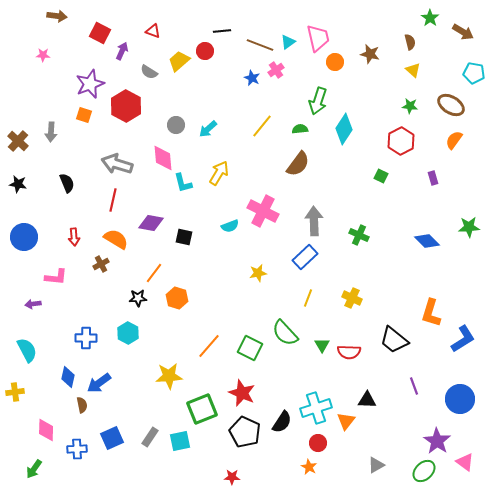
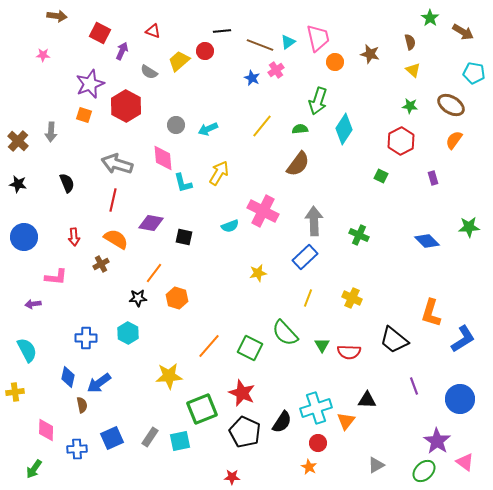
cyan arrow at (208, 129): rotated 18 degrees clockwise
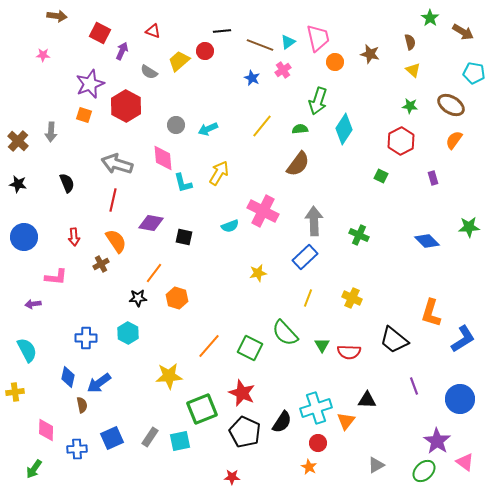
pink cross at (276, 70): moved 7 px right
orange semicircle at (116, 239): moved 2 px down; rotated 25 degrees clockwise
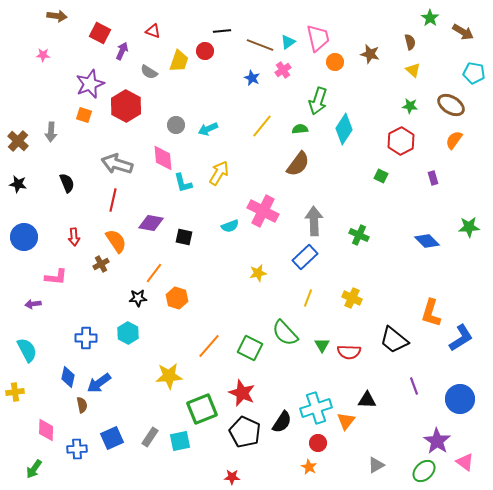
yellow trapezoid at (179, 61): rotated 150 degrees clockwise
blue L-shape at (463, 339): moved 2 px left, 1 px up
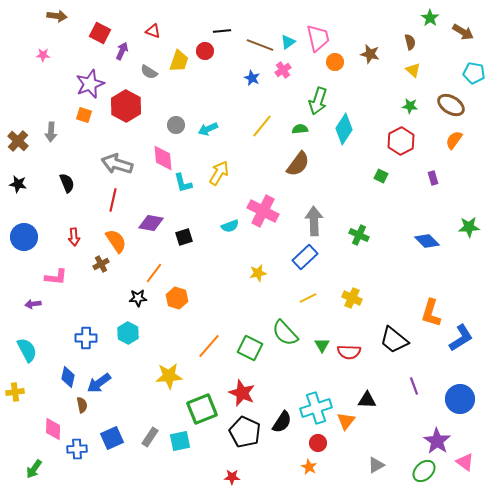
black square at (184, 237): rotated 30 degrees counterclockwise
yellow line at (308, 298): rotated 42 degrees clockwise
pink diamond at (46, 430): moved 7 px right, 1 px up
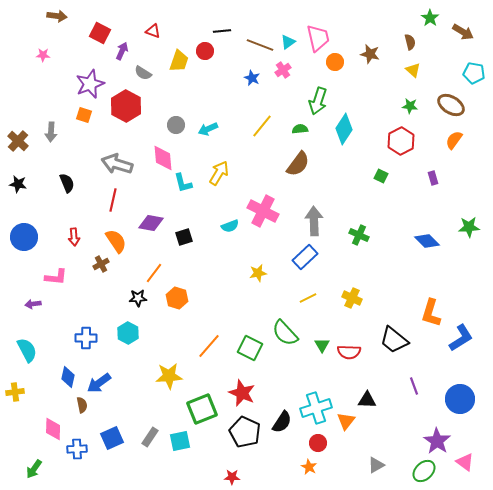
gray semicircle at (149, 72): moved 6 px left, 1 px down
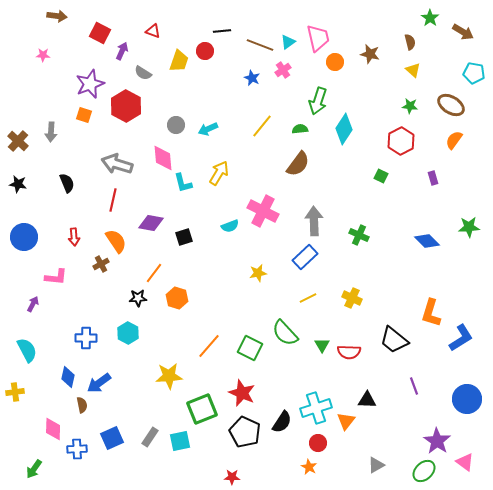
purple arrow at (33, 304): rotated 126 degrees clockwise
blue circle at (460, 399): moved 7 px right
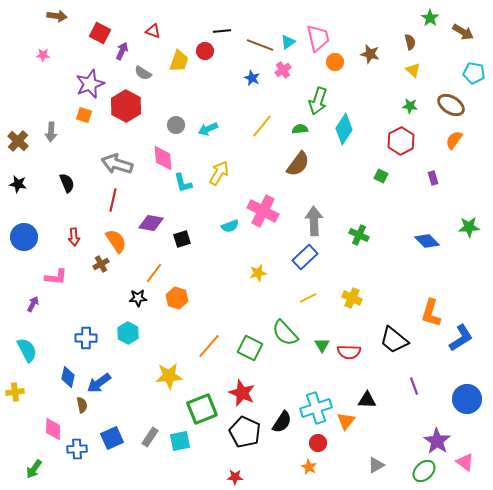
black square at (184, 237): moved 2 px left, 2 px down
red star at (232, 477): moved 3 px right
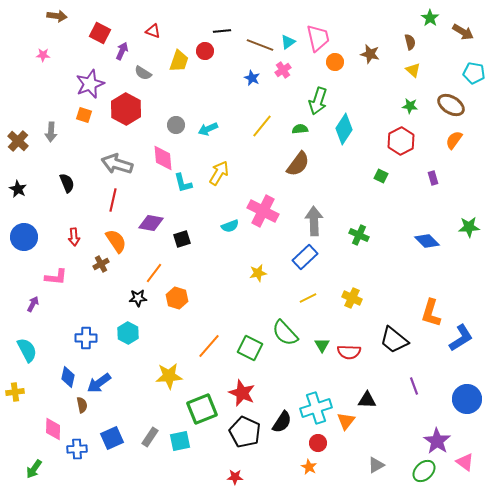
red hexagon at (126, 106): moved 3 px down
black star at (18, 184): moved 5 px down; rotated 18 degrees clockwise
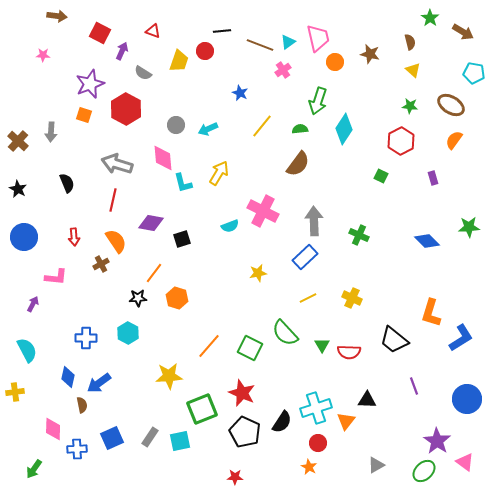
blue star at (252, 78): moved 12 px left, 15 px down
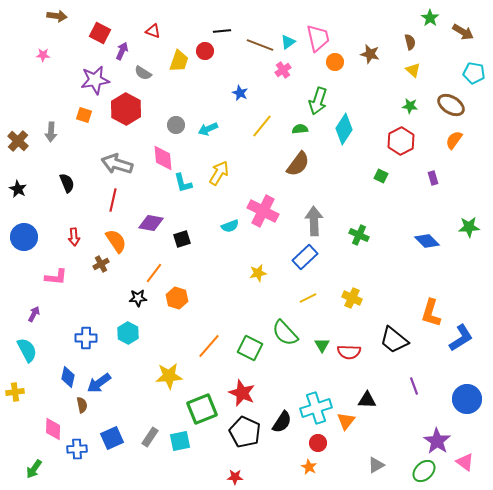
purple star at (90, 84): moved 5 px right, 4 px up; rotated 12 degrees clockwise
purple arrow at (33, 304): moved 1 px right, 10 px down
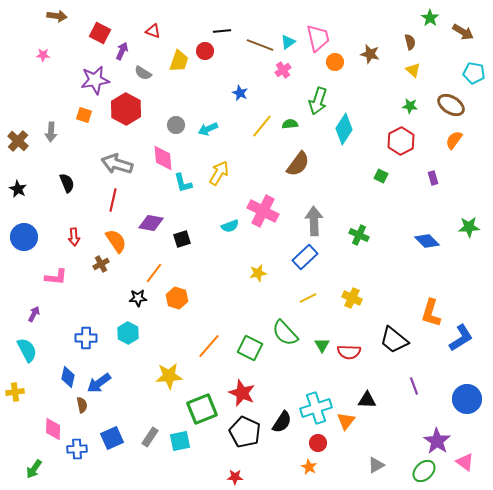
green semicircle at (300, 129): moved 10 px left, 5 px up
